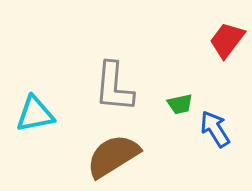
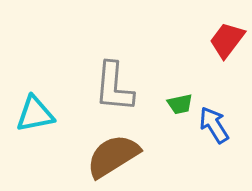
blue arrow: moved 1 px left, 4 px up
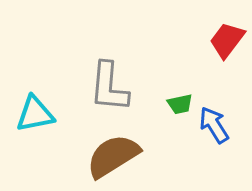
gray L-shape: moved 5 px left
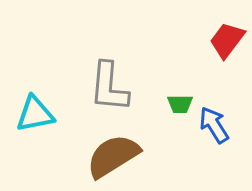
green trapezoid: rotated 12 degrees clockwise
